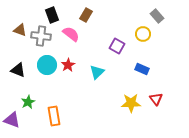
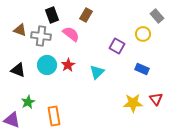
yellow star: moved 2 px right
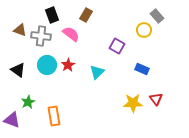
yellow circle: moved 1 px right, 4 px up
black triangle: rotated 14 degrees clockwise
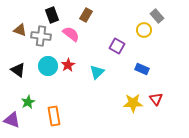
cyan circle: moved 1 px right, 1 px down
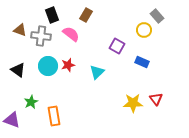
red star: rotated 16 degrees clockwise
blue rectangle: moved 7 px up
green star: moved 3 px right
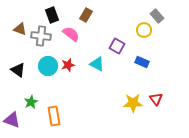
brown triangle: moved 1 px up
cyan triangle: moved 8 px up; rotated 49 degrees counterclockwise
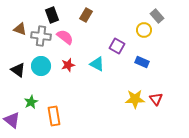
pink semicircle: moved 6 px left, 3 px down
cyan circle: moved 7 px left
yellow star: moved 2 px right, 4 px up
purple triangle: rotated 18 degrees clockwise
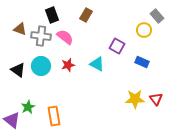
green star: moved 3 px left, 5 px down
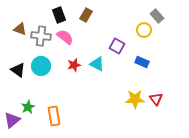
black rectangle: moved 7 px right
red star: moved 6 px right
purple triangle: rotated 42 degrees clockwise
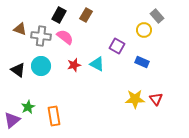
black rectangle: rotated 49 degrees clockwise
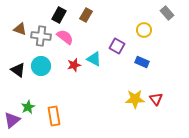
gray rectangle: moved 10 px right, 3 px up
cyan triangle: moved 3 px left, 5 px up
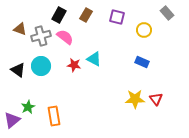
gray cross: rotated 24 degrees counterclockwise
purple square: moved 29 px up; rotated 14 degrees counterclockwise
red star: rotated 24 degrees clockwise
